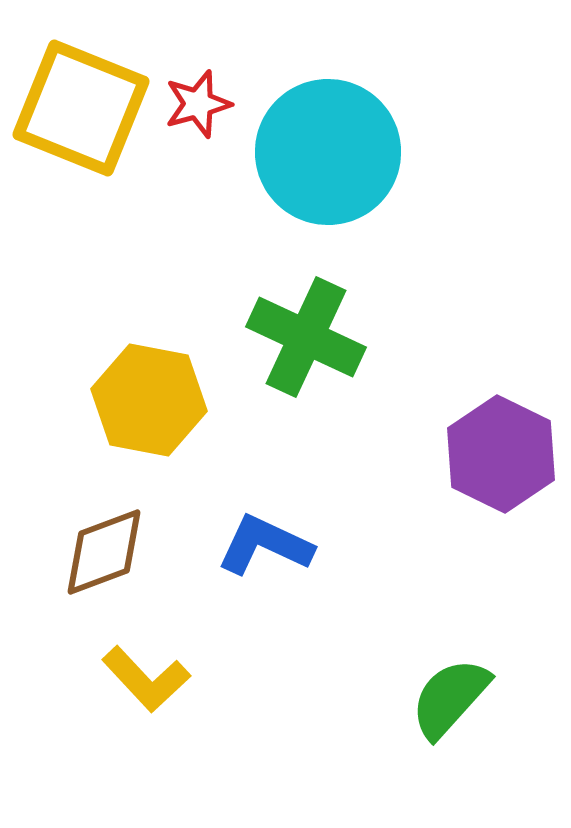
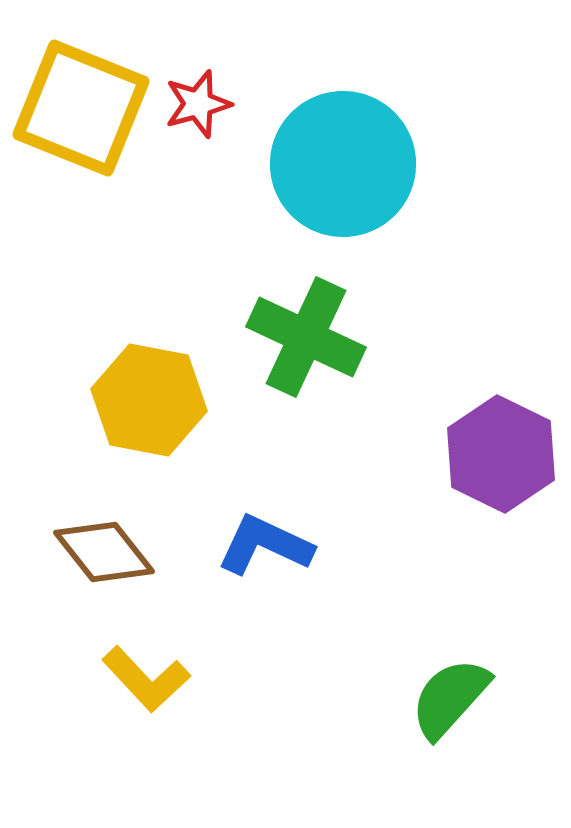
cyan circle: moved 15 px right, 12 px down
brown diamond: rotated 72 degrees clockwise
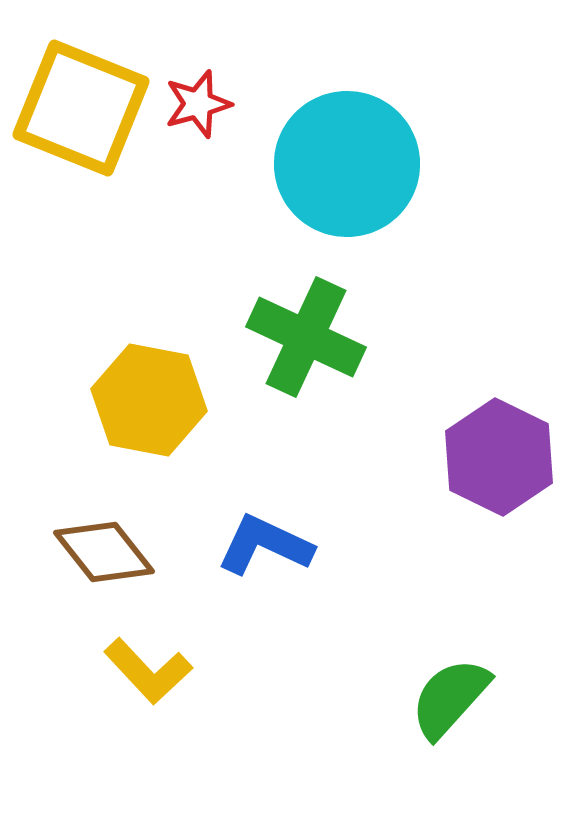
cyan circle: moved 4 px right
purple hexagon: moved 2 px left, 3 px down
yellow L-shape: moved 2 px right, 8 px up
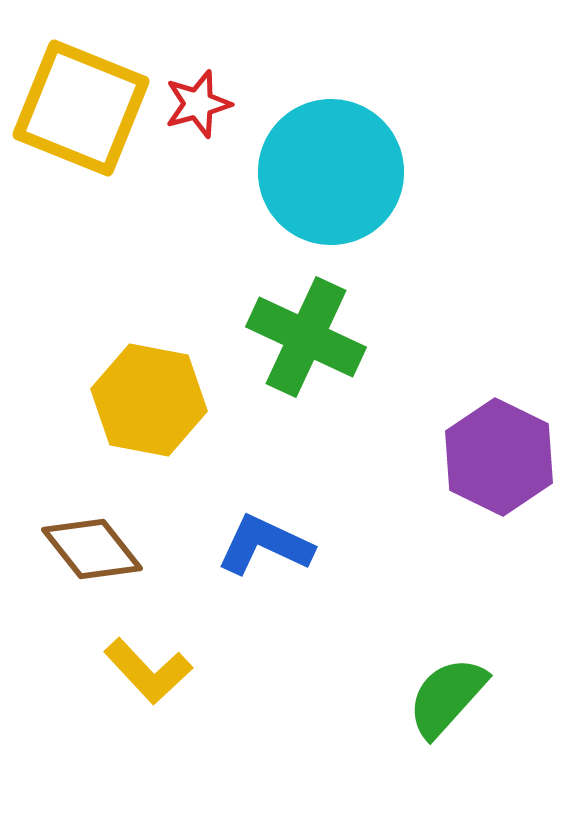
cyan circle: moved 16 px left, 8 px down
brown diamond: moved 12 px left, 3 px up
green semicircle: moved 3 px left, 1 px up
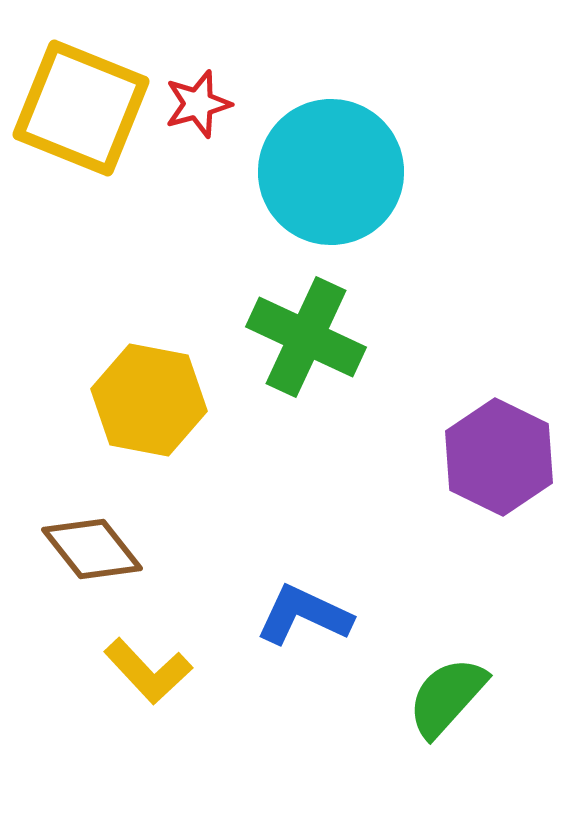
blue L-shape: moved 39 px right, 70 px down
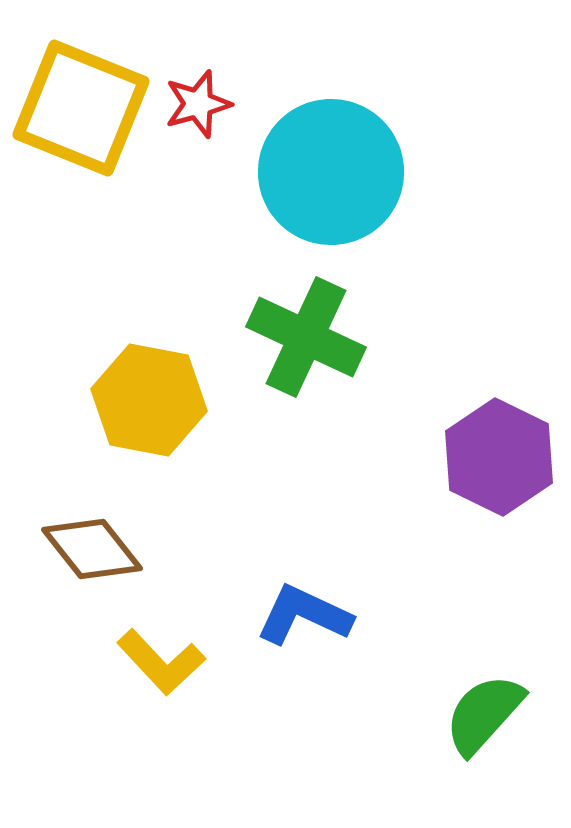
yellow L-shape: moved 13 px right, 9 px up
green semicircle: moved 37 px right, 17 px down
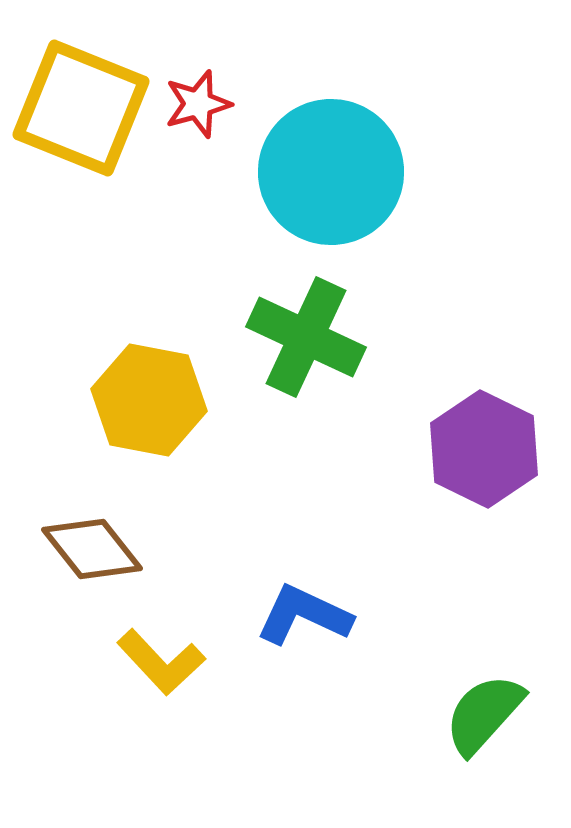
purple hexagon: moved 15 px left, 8 px up
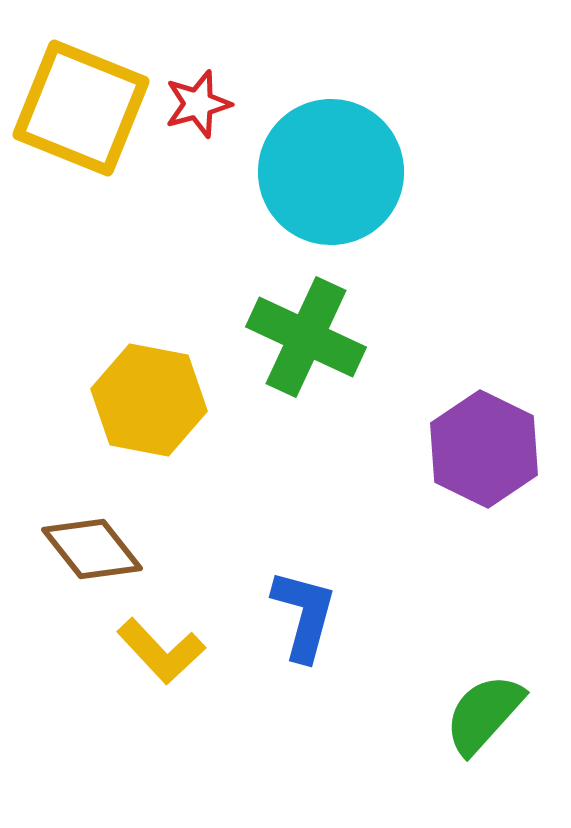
blue L-shape: rotated 80 degrees clockwise
yellow L-shape: moved 11 px up
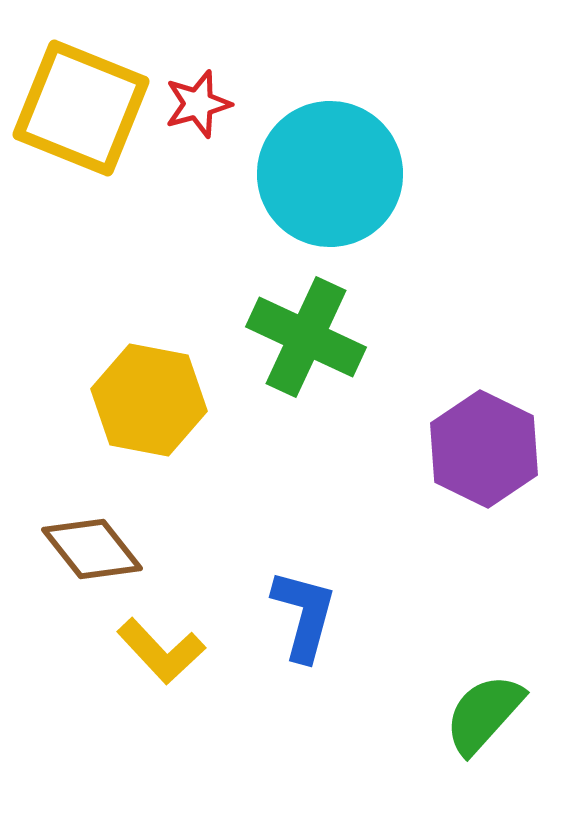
cyan circle: moved 1 px left, 2 px down
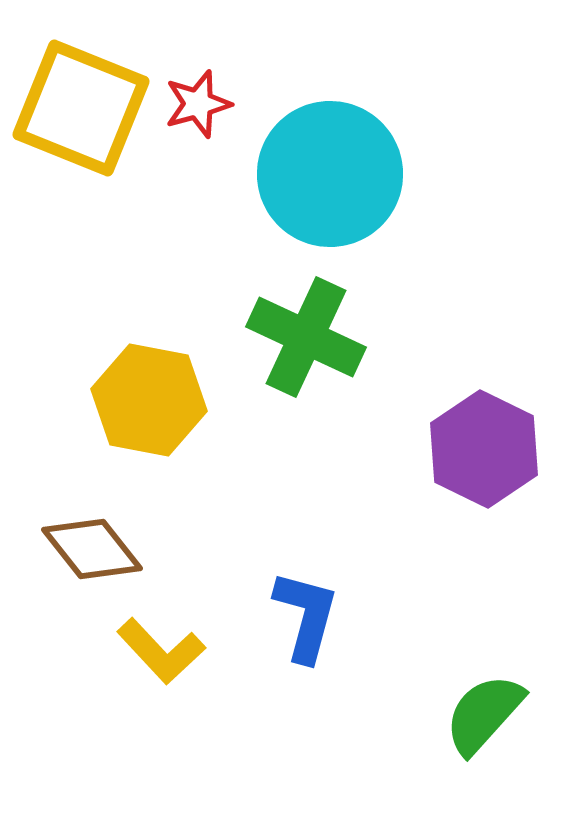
blue L-shape: moved 2 px right, 1 px down
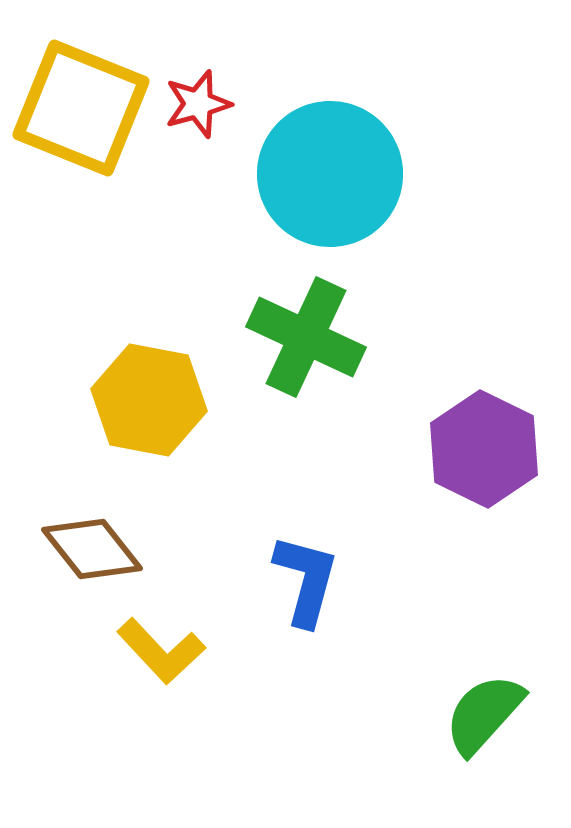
blue L-shape: moved 36 px up
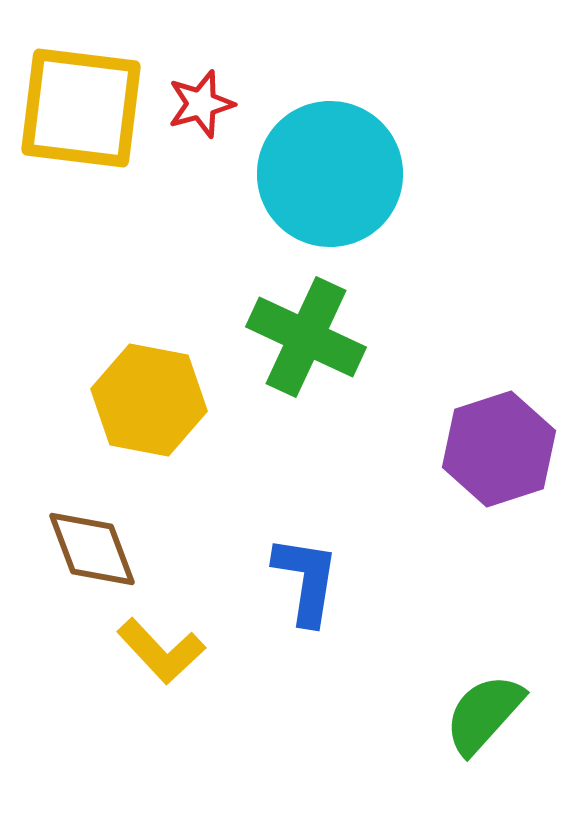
red star: moved 3 px right
yellow square: rotated 15 degrees counterclockwise
purple hexagon: moved 15 px right; rotated 16 degrees clockwise
brown diamond: rotated 18 degrees clockwise
blue L-shape: rotated 6 degrees counterclockwise
